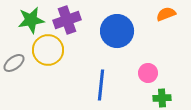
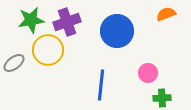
purple cross: moved 2 px down
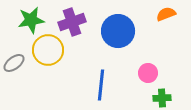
purple cross: moved 5 px right
blue circle: moved 1 px right
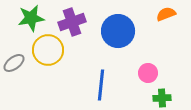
green star: moved 2 px up
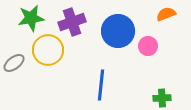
pink circle: moved 27 px up
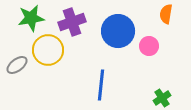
orange semicircle: rotated 60 degrees counterclockwise
pink circle: moved 1 px right
gray ellipse: moved 3 px right, 2 px down
green cross: rotated 30 degrees counterclockwise
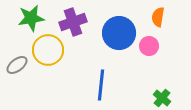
orange semicircle: moved 8 px left, 3 px down
purple cross: moved 1 px right
blue circle: moved 1 px right, 2 px down
green cross: rotated 18 degrees counterclockwise
